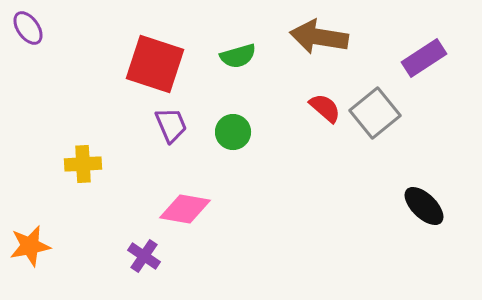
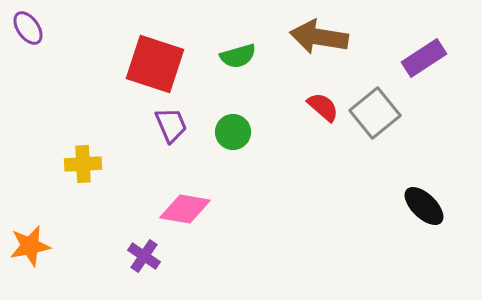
red semicircle: moved 2 px left, 1 px up
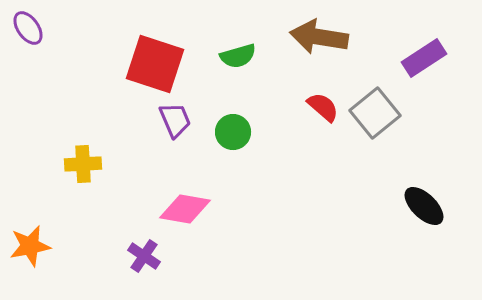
purple trapezoid: moved 4 px right, 5 px up
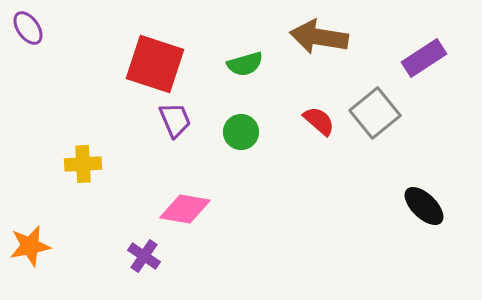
green semicircle: moved 7 px right, 8 px down
red semicircle: moved 4 px left, 14 px down
green circle: moved 8 px right
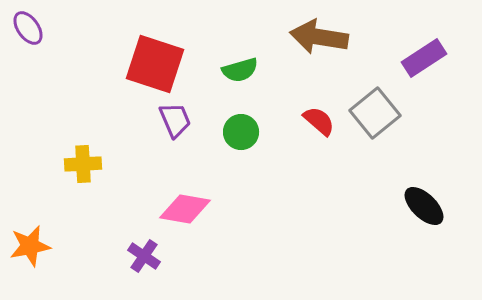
green semicircle: moved 5 px left, 6 px down
